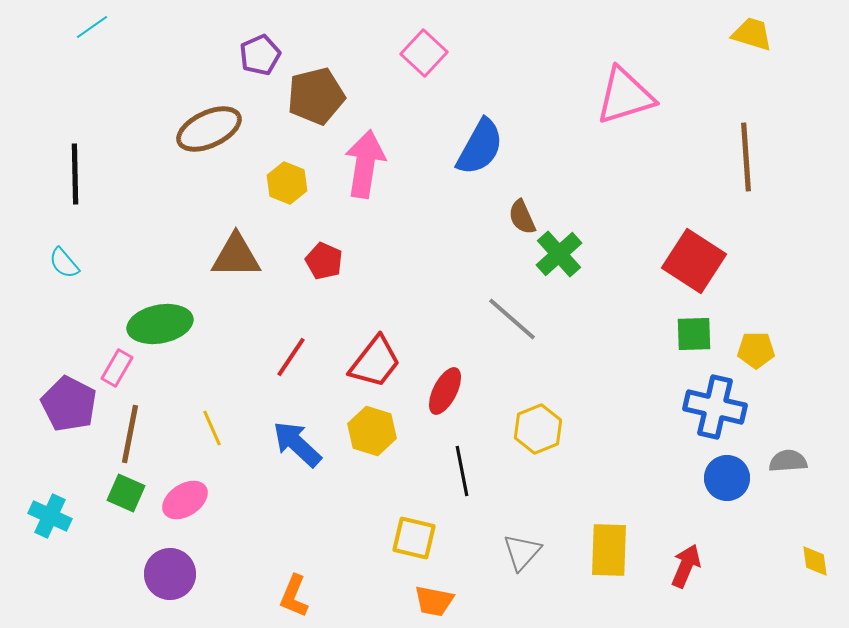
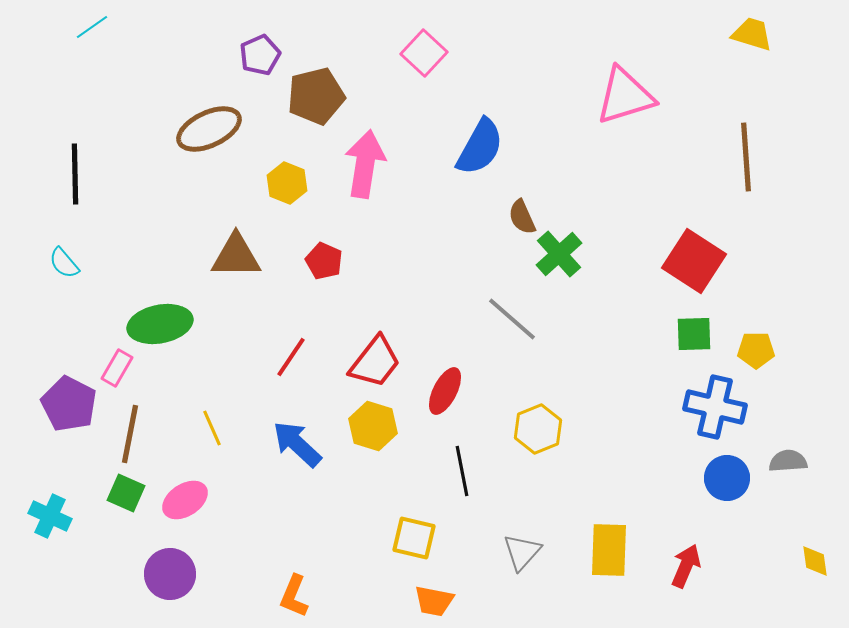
yellow hexagon at (372, 431): moved 1 px right, 5 px up
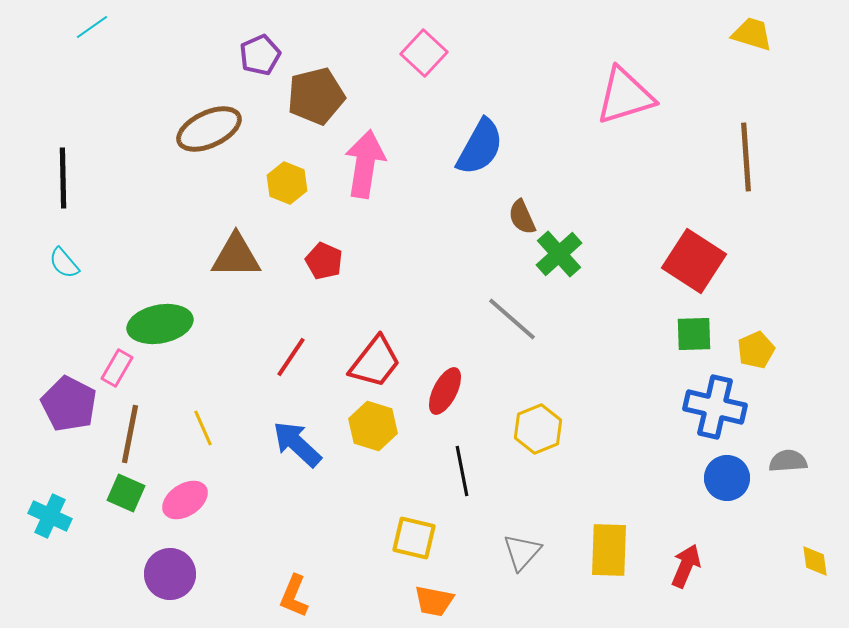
black line at (75, 174): moved 12 px left, 4 px down
yellow pentagon at (756, 350): rotated 24 degrees counterclockwise
yellow line at (212, 428): moved 9 px left
